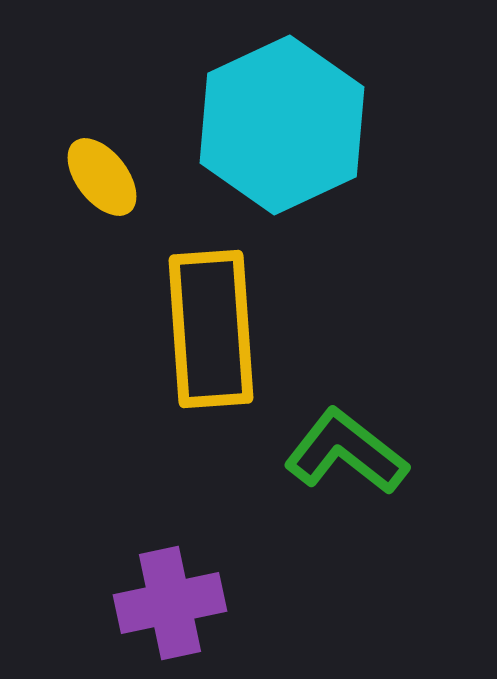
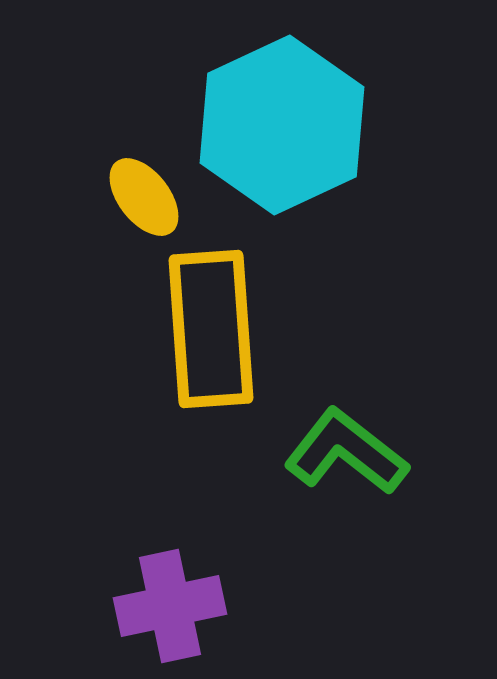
yellow ellipse: moved 42 px right, 20 px down
purple cross: moved 3 px down
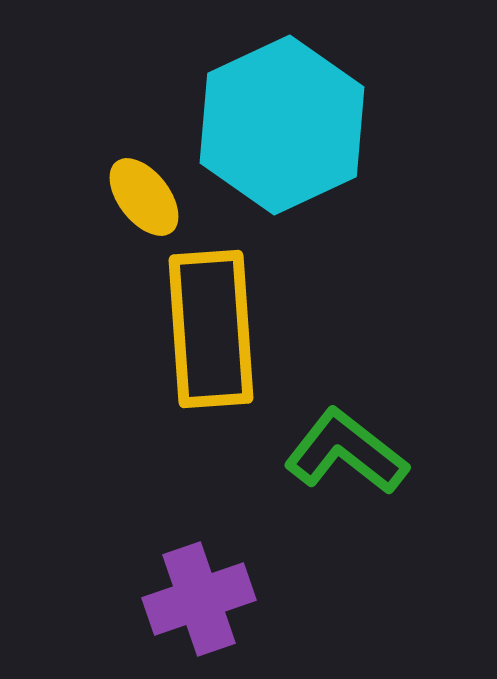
purple cross: moved 29 px right, 7 px up; rotated 7 degrees counterclockwise
